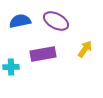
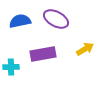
purple ellipse: moved 2 px up
yellow arrow: rotated 24 degrees clockwise
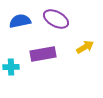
yellow arrow: moved 2 px up
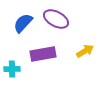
blue semicircle: moved 3 px right, 2 px down; rotated 35 degrees counterclockwise
yellow arrow: moved 4 px down
cyan cross: moved 1 px right, 2 px down
